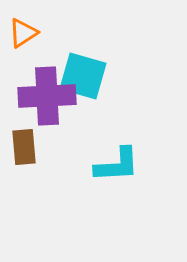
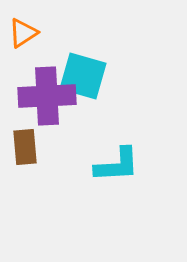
brown rectangle: moved 1 px right
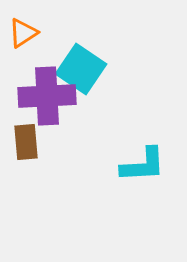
cyan square: moved 2 px left, 7 px up; rotated 18 degrees clockwise
brown rectangle: moved 1 px right, 5 px up
cyan L-shape: moved 26 px right
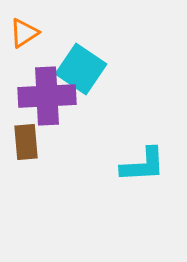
orange triangle: moved 1 px right
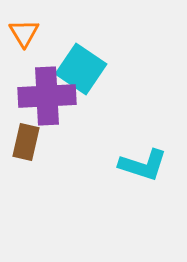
orange triangle: rotated 28 degrees counterclockwise
brown rectangle: rotated 18 degrees clockwise
cyan L-shape: rotated 21 degrees clockwise
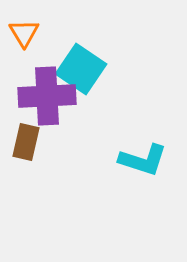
cyan L-shape: moved 5 px up
